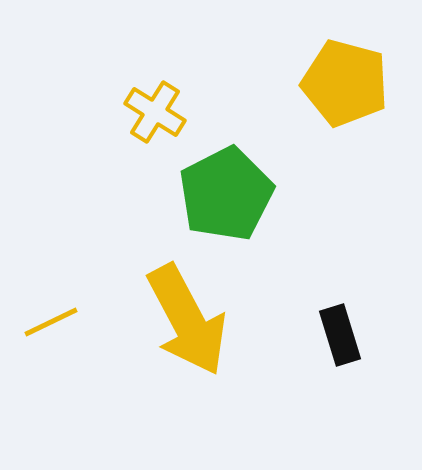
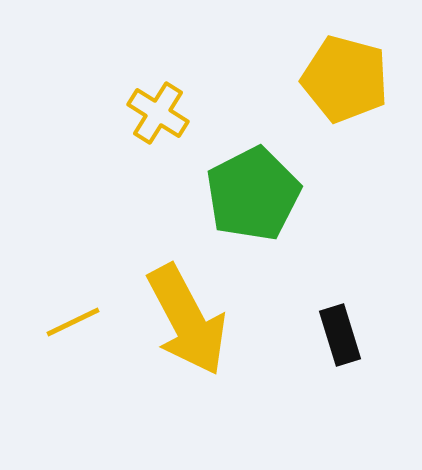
yellow pentagon: moved 4 px up
yellow cross: moved 3 px right, 1 px down
green pentagon: moved 27 px right
yellow line: moved 22 px right
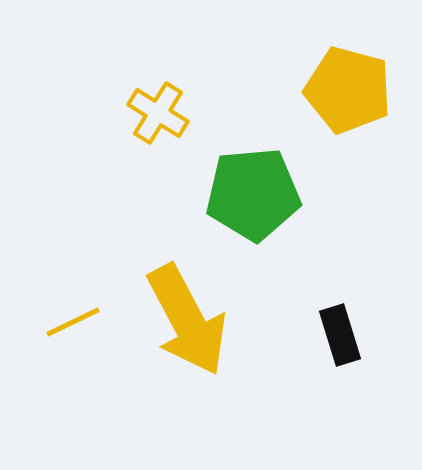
yellow pentagon: moved 3 px right, 11 px down
green pentagon: rotated 22 degrees clockwise
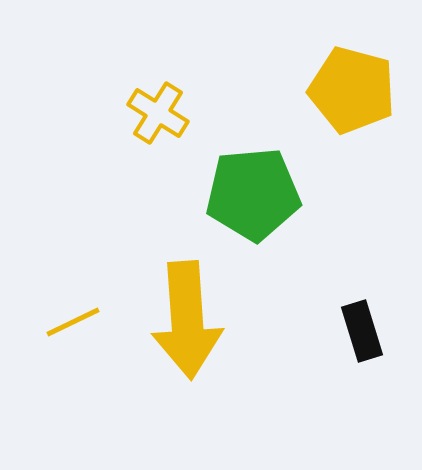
yellow pentagon: moved 4 px right
yellow arrow: rotated 24 degrees clockwise
black rectangle: moved 22 px right, 4 px up
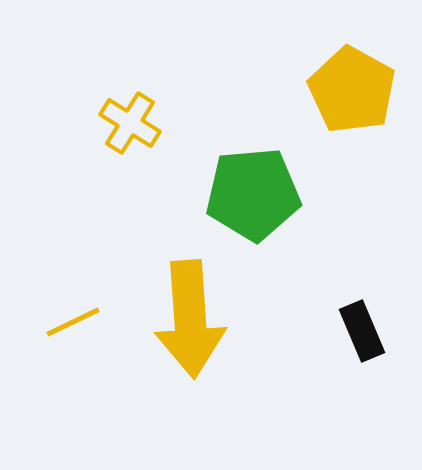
yellow pentagon: rotated 14 degrees clockwise
yellow cross: moved 28 px left, 10 px down
yellow arrow: moved 3 px right, 1 px up
black rectangle: rotated 6 degrees counterclockwise
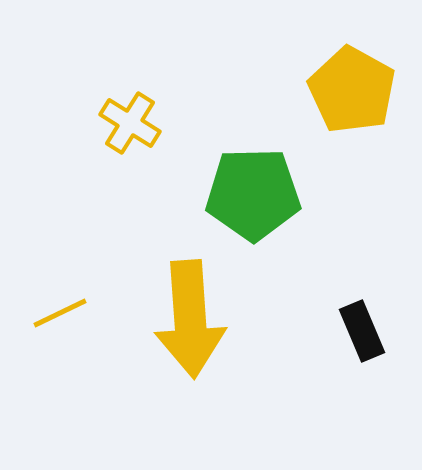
green pentagon: rotated 4 degrees clockwise
yellow line: moved 13 px left, 9 px up
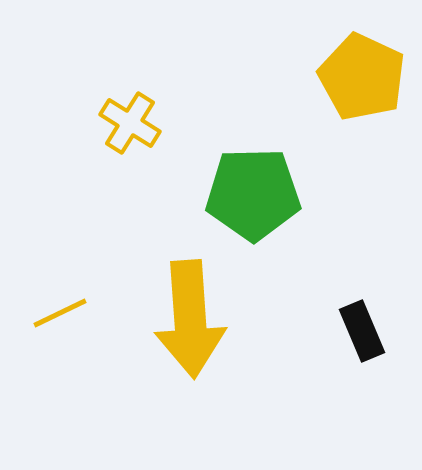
yellow pentagon: moved 10 px right, 13 px up; rotated 4 degrees counterclockwise
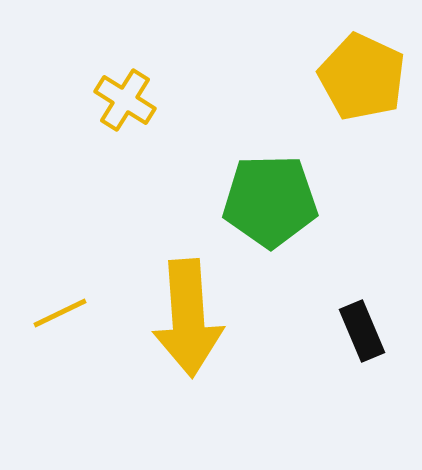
yellow cross: moved 5 px left, 23 px up
green pentagon: moved 17 px right, 7 px down
yellow arrow: moved 2 px left, 1 px up
